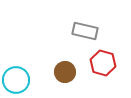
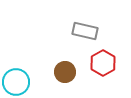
red hexagon: rotated 15 degrees clockwise
cyan circle: moved 2 px down
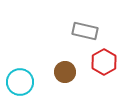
red hexagon: moved 1 px right, 1 px up
cyan circle: moved 4 px right
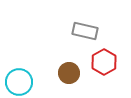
brown circle: moved 4 px right, 1 px down
cyan circle: moved 1 px left
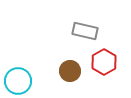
brown circle: moved 1 px right, 2 px up
cyan circle: moved 1 px left, 1 px up
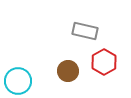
brown circle: moved 2 px left
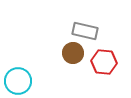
red hexagon: rotated 25 degrees counterclockwise
brown circle: moved 5 px right, 18 px up
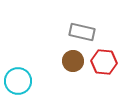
gray rectangle: moved 3 px left, 1 px down
brown circle: moved 8 px down
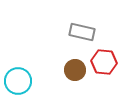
brown circle: moved 2 px right, 9 px down
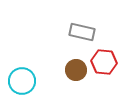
brown circle: moved 1 px right
cyan circle: moved 4 px right
